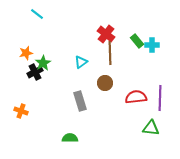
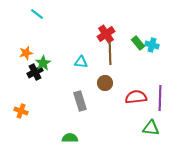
red cross: rotated 18 degrees clockwise
green rectangle: moved 1 px right, 2 px down
cyan cross: rotated 16 degrees clockwise
cyan triangle: rotated 40 degrees clockwise
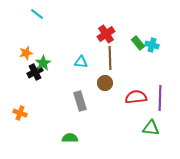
brown line: moved 5 px down
orange cross: moved 1 px left, 2 px down
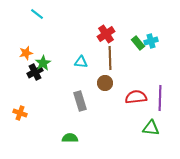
cyan cross: moved 1 px left, 4 px up; rotated 32 degrees counterclockwise
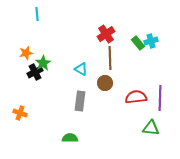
cyan line: rotated 48 degrees clockwise
cyan triangle: moved 7 px down; rotated 24 degrees clockwise
gray rectangle: rotated 24 degrees clockwise
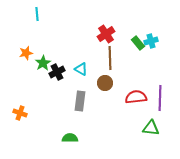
black cross: moved 22 px right
